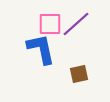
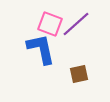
pink square: rotated 20 degrees clockwise
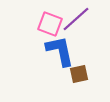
purple line: moved 5 px up
blue L-shape: moved 19 px right, 2 px down
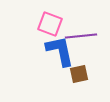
purple line: moved 5 px right, 17 px down; rotated 36 degrees clockwise
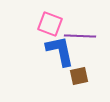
purple line: moved 1 px left; rotated 8 degrees clockwise
brown square: moved 2 px down
